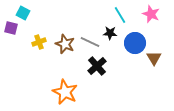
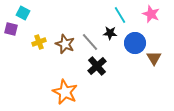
purple square: moved 1 px down
gray line: rotated 24 degrees clockwise
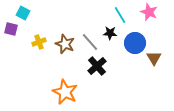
pink star: moved 2 px left, 2 px up
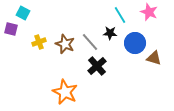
brown triangle: rotated 42 degrees counterclockwise
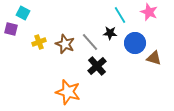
orange star: moved 3 px right; rotated 10 degrees counterclockwise
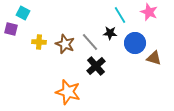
yellow cross: rotated 24 degrees clockwise
black cross: moved 1 px left
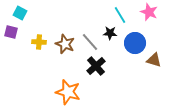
cyan square: moved 3 px left
purple square: moved 3 px down
brown triangle: moved 2 px down
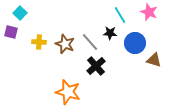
cyan square: rotated 16 degrees clockwise
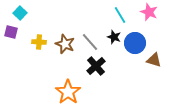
black star: moved 4 px right, 4 px down; rotated 16 degrees clockwise
orange star: rotated 20 degrees clockwise
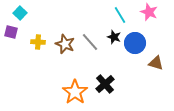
yellow cross: moved 1 px left
brown triangle: moved 2 px right, 3 px down
black cross: moved 9 px right, 18 px down
orange star: moved 7 px right
